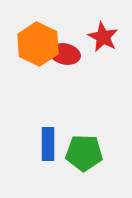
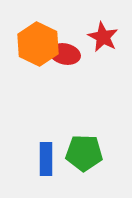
blue rectangle: moved 2 px left, 15 px down
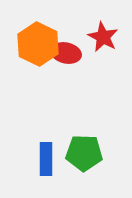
red ellipse: moved 1 px right, 1 px up
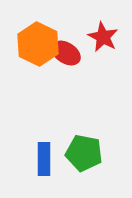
red ellipse: rotated 20 degrees clockwise
green pentagon: rotated 9 degrees clockwise
blue rectangle: moved 2 px left
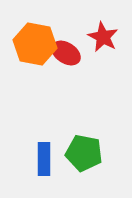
orange hexagon: moved 3 px left; rotated 15 degrees counterclockwise
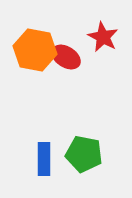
orange hexagon: moved 6 px down
red ellipse: moved 4 px down
green pentagon: moved 1 px down
